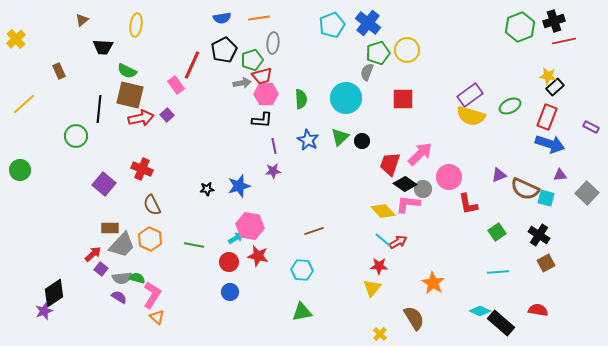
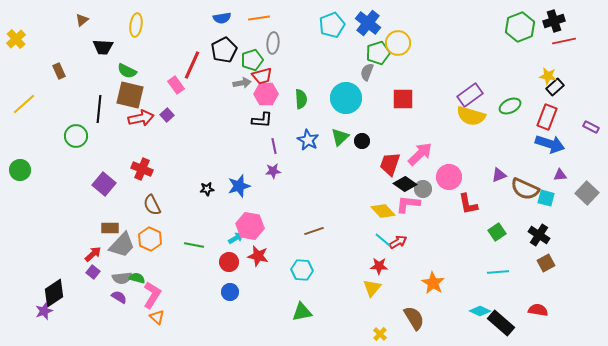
yellow circle at (407, 50): moved 9 px left, 7 px up
purple square at (101, 269): moved 8 px left, 3 px down
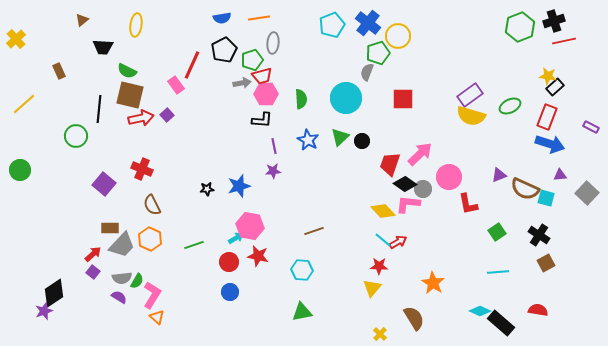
yellow circle at (398, 43): moved 7 px up
green line at (194, 245): rotated 30 degrees counterclockwise
green semicircle at (137, 278): moved 3 px down; rotated 105 degrees clockwise
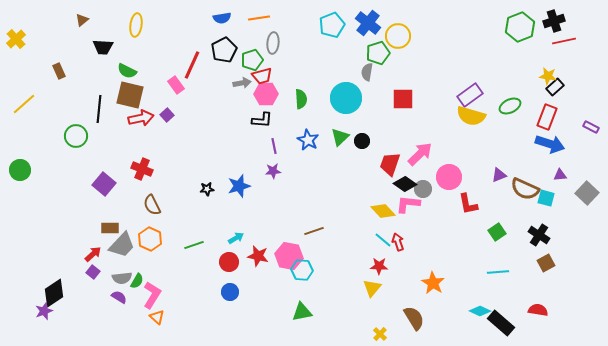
gray semicircle at (367, 72): rotated 12 degrees counterclockwise
pink hexagon at (250, 226): moved 39 px right, 30 px down
red arrow at (398, 242): rotated 78 degrees counterclockwise
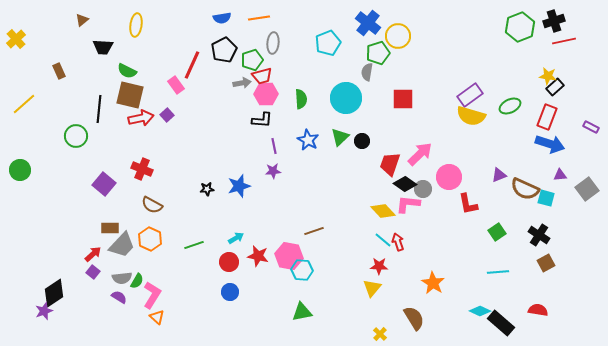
cyan pentagon at (332, 25): moved 4 px left, 18 px down
gray square at (587, 193): moved 4 px up; rotated 10 degrees clockwise
brown semicircle at (152, 205): rotated 35 degrees counterclockwise
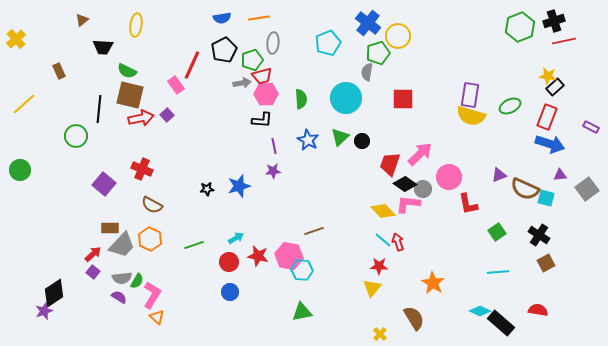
purple rectangle at (470, 95): rotated 45 degrees counterclockwise
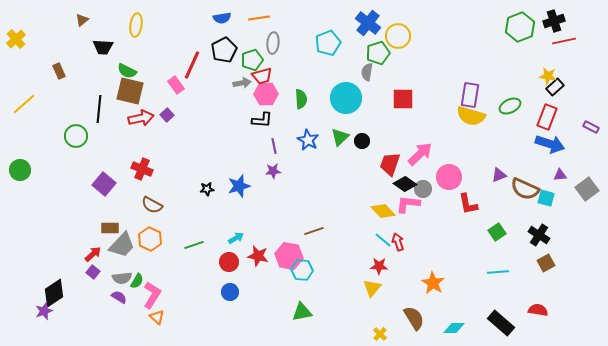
brown square at (130, 95): moved 4 px up
cyan diamond at (480, 311): moved 26 px left, 17 px down; rotated 25 degrees counterclockwise
